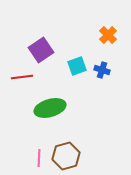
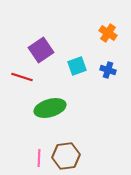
orange cross: moved 2 px up; rotated 12 degrees counterclockwise
blue cross: moved 6 px right
red line: rotated 25 degrees clockwise
brown hexagon: rotated 8 degrees clockwise
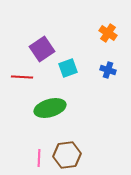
purple square: moved 1 px right, 1 px up
cyan square: moved 9 px left, 2 px down
red line: rotated 15 degrees counterclockwise
brown hexagon: moved 1 px right, 1 px up
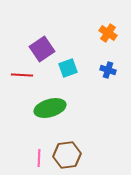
red line: moved 2 px up
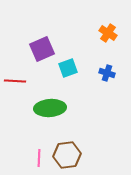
purple square: rotated 10 degrees clockwise
blue cross: moved 1 px left, 3 px down
red line: moved 7 px left, 6 px down
green ellipse: rotated 12 degrees clockwise
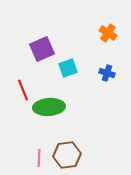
red line: moved 8 px right, 9 px down; rotated 65 degrees clockwise
green ellipse: moved 1 px left, 1 px up
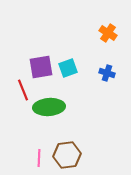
purple square: moved 1 px left, 18 px down; rotated 15 degrees clockwise
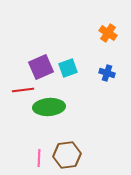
purple square: rotated 15 degrees counterclockwise
red line: rotated 75 degrees counterclockwise
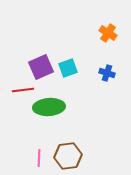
brown hexagon: moved 1 px right, 1 px down
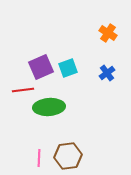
blue cross: rotated 35 degrees clockwise
